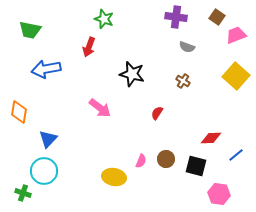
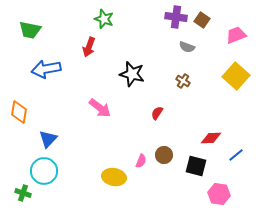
brown square: moved 15 px left, 3 px down
brown circle: moved 2 px left, 4 px up
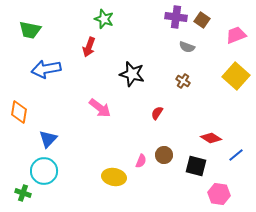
red diamond: rotated 35 degrees clockwise
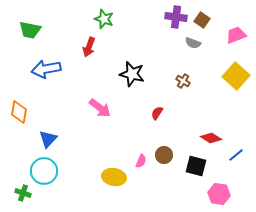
gray semicircle: moved 6 px right, 4 px up
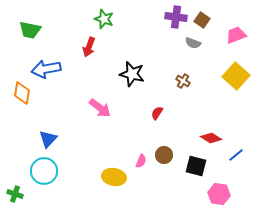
orange diamond: moved 3 px right, 19 px up
green cross: moved 8 px left, 1 px down
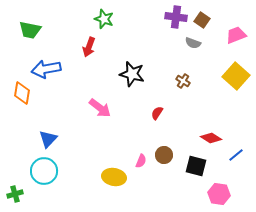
green cross: rotated 35 degrees counterclockwise
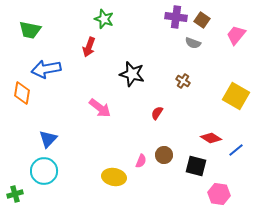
pink trapezoid: rotated 30 degrees counterclockwise
yellow square: moved 20 px down; rotated 12 degrees counterclockwise
blue line: moved 5 px up
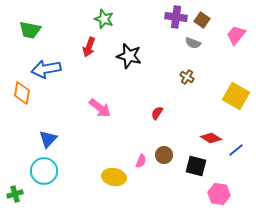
black star: moved 3 px left, 18 px up
brown cross: moved 4 px right, 4 px up
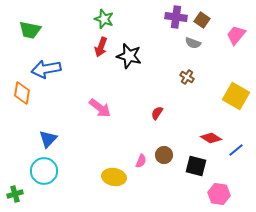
red arrow: moved 12 px right
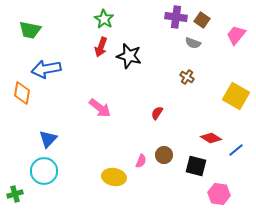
green star: rotated 12 degrees clockwise
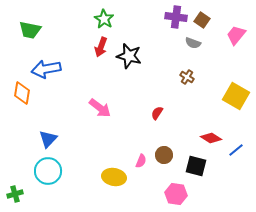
cyan circle: moved 4 px right
pink hexagon: moved 43 px left
